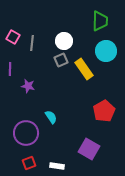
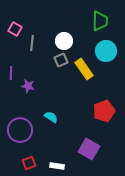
pink square: moved 2 px right, 8 px up
purple line: moved 1 px right, 4 px down
red pentagon: rotated 10 degrees clockwise
cyan semicircle: rotated 24 degrees counterclockwise
purple circle: moved 6 px left, 3 px up
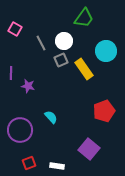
green trapezoid: moved 16 px left, 3 px up; rotated 35 degrees clockwise
gray line: moved 9 px right; rotated 35 degrees counterclockwise
cyan semicircle: rotated 16 degrees clockwise
purple square: rotated 10 degrees clockwise
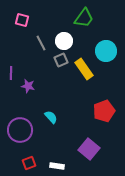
pink square: moved 7 px right, 9 px up; rotated 16 degrees counterclockwise
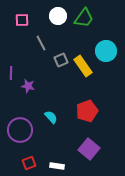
pink square: rotated 16 degrees counterclockwise
white circle: moved 6 px left, 25 px up
yellow rectangle: moved 1 px left, 3 px up
red pentagon: moved 17 px left
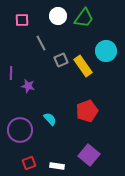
cyan semicircle: moved 1 px left, 2 px down
purple square: moved 6 px down
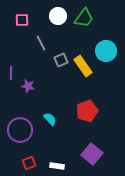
purple square: moved 3 px right, 1 px up
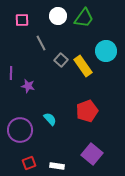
gray square: rotated 24 degrees counterclockwise
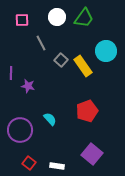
white circle: moved 1 px left, 1 px down
red square: rotated 32 degrees counterclockwise
